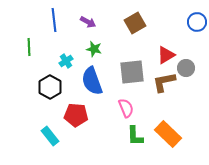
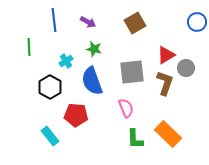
brown L-shape: moved 1 px right, 1 px down; rotated 120 degrees clockwise
green L-shape: moved 3 px down
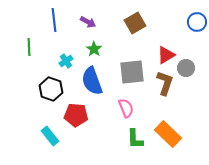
green star: rotated 21 degrees clockwise
black hexagon: moved 1 px right, 2 px down; rotated 10 degrees counterclockwise
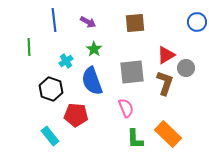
brown square: rotated 25 degrees clockwise
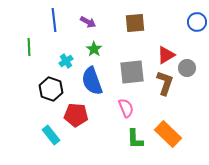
gray circle: moved 1 px right
cyan rectangle: moved 1 px right, 1 px up
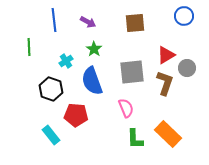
blue circle: moved 13 px left, 6 px up
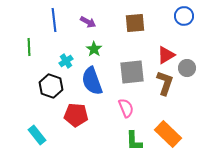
black hexagon: moved 3 px up
cyan rectangle: moved 14 px left
green L-shape: moved 1 px left, 2 px down
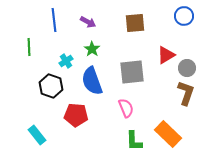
green star: moved 2 px left
brown L-shape: moved 21 px right, 10 px down
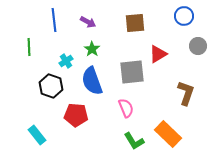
red triangle: moved 8 px left, 1 px up
gray circle: moved 11 px right, 22 px up
green L-shape: rotated 30 degrees counterclockwise
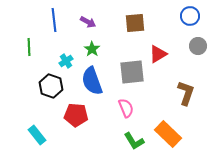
blue circle: moved 6 px right
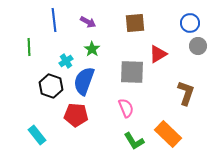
blue circle: moved 7 px down
gray square: rotated 8 degrees clockwise
blue semicircle: moved 8 px left; rotated 40 degrees clockwise
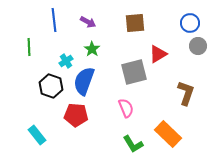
gray square: moved 2 px right; rotated 16 degrees counterclockwise
green L-shape: moved 1 px left, 3 px down
